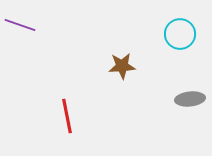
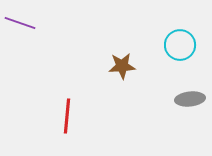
purple line: moved 2 px up
cyan circle: moved 11 px down
red line: rotated 16 degrees clockwise
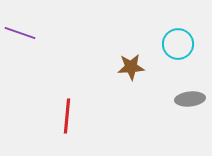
purple line: moved 10 px down
cyan circle: moved 2 px left, 1 px up
brown star: moved 9 px right, 1 px down
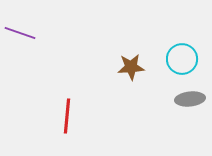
cyan circle: moved 4 px right, 15 px down
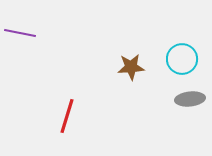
purple line: rotated 8 degrees counterclockwise
red line: rotated 12 degrees clockwise
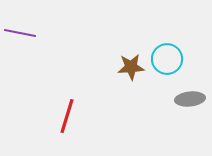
cyan circle: moved 15 px left
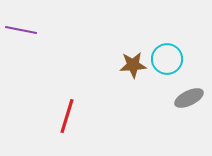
purple line: moved 1 px right, 3 px up
brown star: moved 2 px right, 2 px up
gray ellipse: moved 1 px left, 1 px up; rotated 20 degrees counterclockwise
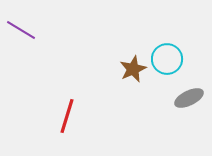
purple line: rotated 20 degrees clockwise
brown star: moved 4 px down; rotated 20 degrees counterclockwise
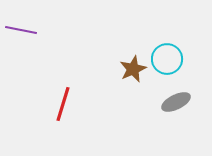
purple line: rotated 20 degrees counterclockwise
gray ellipse: moved 13 px left, 4 px down
red line: moved 4 px left, 12 px up
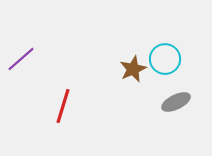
purple line: moved 29 px down; rotated 52 degrees counterclockwise
cyan circle: moved 2 px left
red line: moved 2 px down
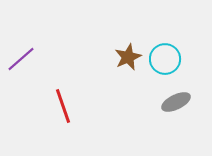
brown star: moved 5 px left, 12 px up
red line: rotated 36 degrees counterclockwise
